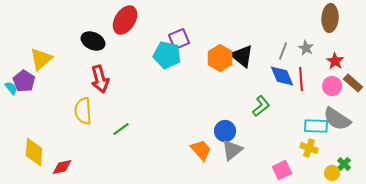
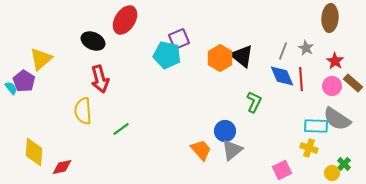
green L-shape: moved 7 px left, 4 px up; rotated 25 degrees counterclockwise
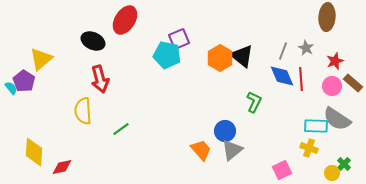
brown ellipse: moved 3 px left, 1 px up
red star: rotated 18 degrees clockwise
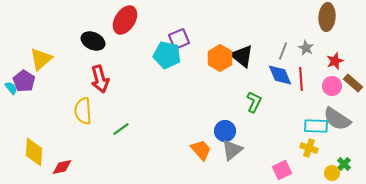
blue diamond: moved 2 px left, 1 px up
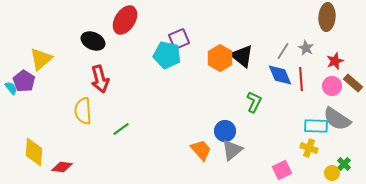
gray line: rotated 12 degrees clockwise
red diamond: rotated 20 degrees clockwise
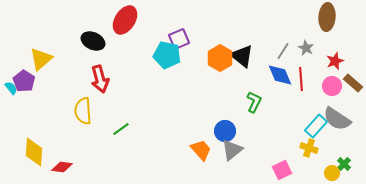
cyan rectangle: rotated 50 degrees counterclockwise
